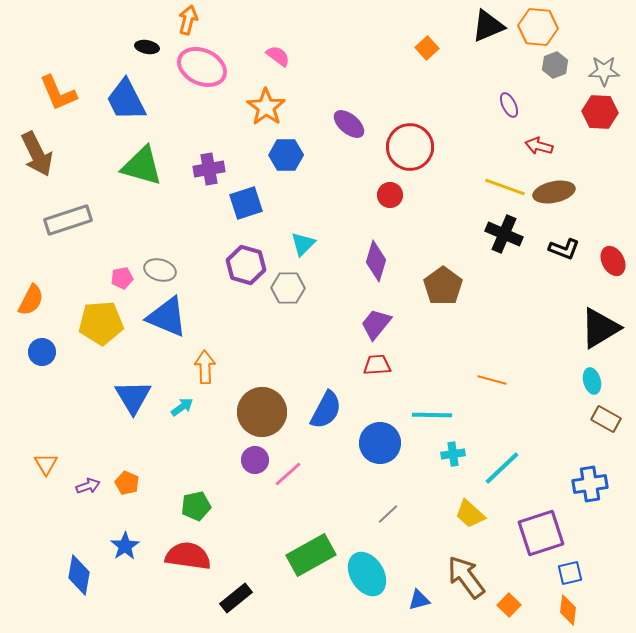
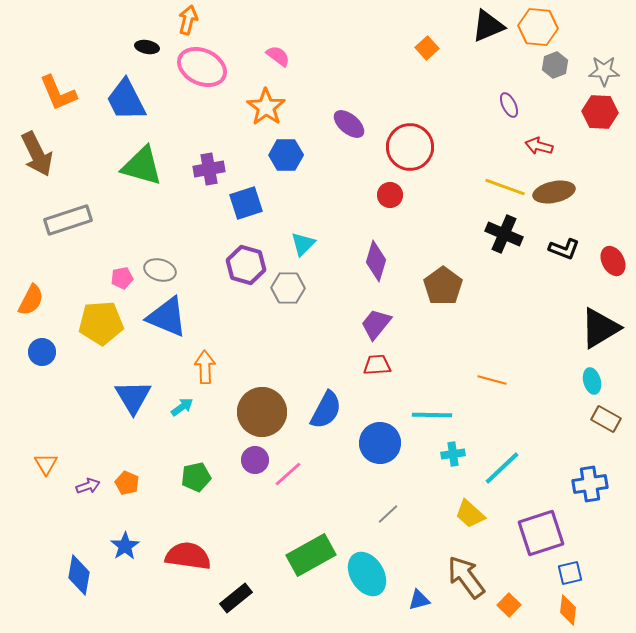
green pentagon at (196, 506): moved 29 px up
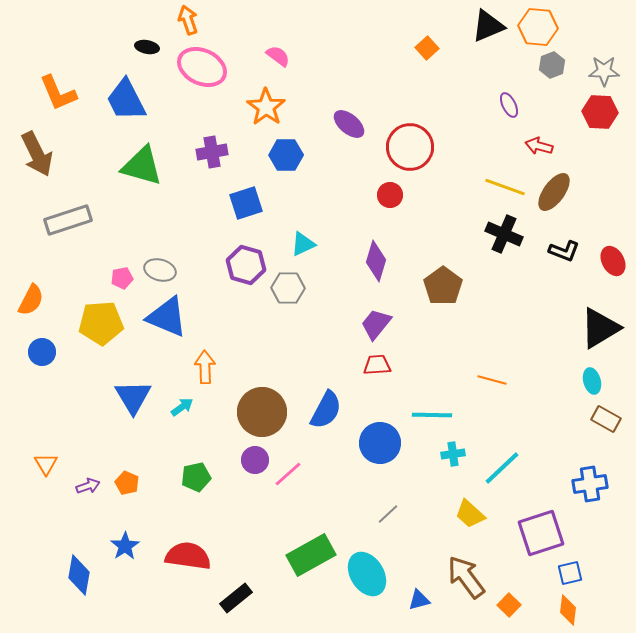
orange arrow at (188, 20): rotated 32 degrees counterclockwise
gray hexagon at (555, 65): moved 3 px left
purple cross at (209, 169): moved 3 px right, 17 px up
brown ellipse at (554, 192): rotated 42 degrees counterclockwise
cyan triangle at (303, 244): rotated 20 degrees clockwise
black L-shape at (564, 249): moved 2 px down
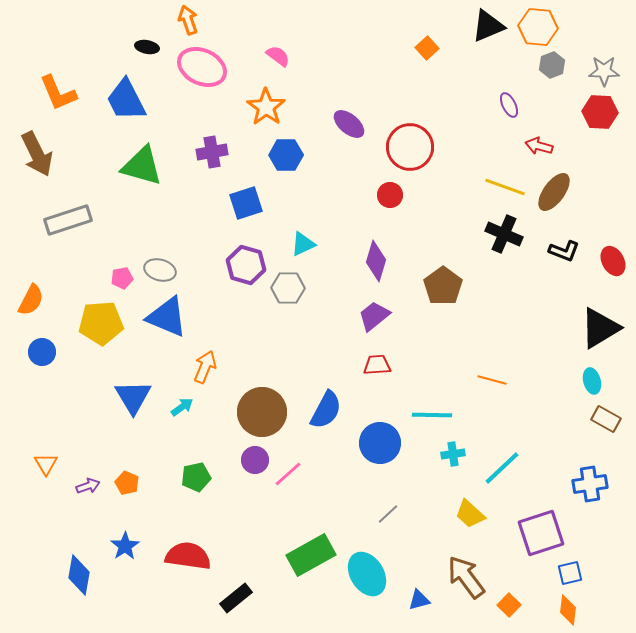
purple trapezoid at (376, 324): moved 2 px left, 8 px up; rotated 12 degrees clockwise
orange arrow at (205, 367): rotated 24 degrees clockwise
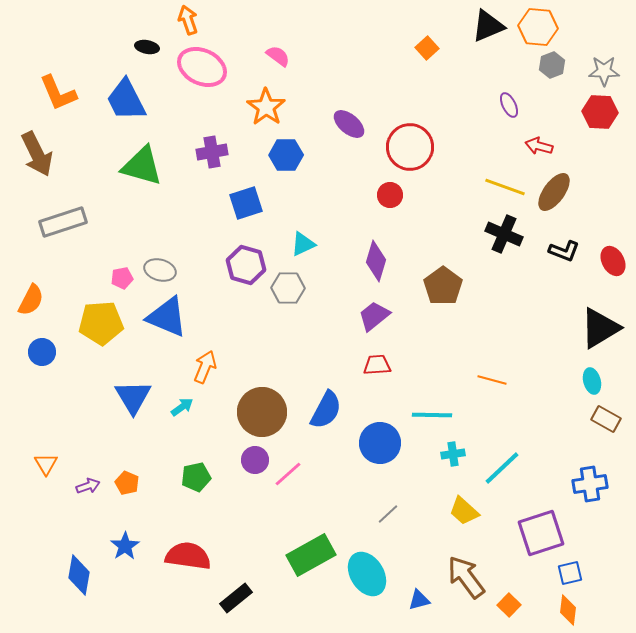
gray rectangle at (68, 220): moved 5 px left, 2 px down
yellow trapezoid at (470, 514): moved 6 px left, 3 px up
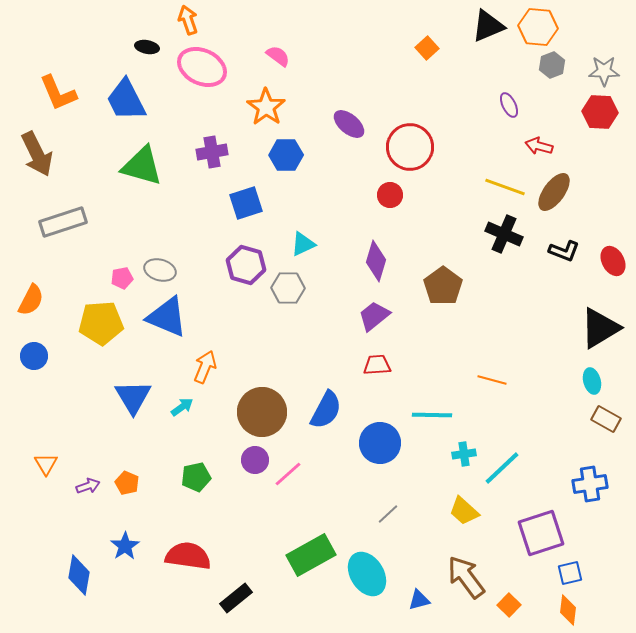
blue circle at (42, 352): moved 8 px left, 4 px down
cyan cross at (453, 454): moved 11 px right
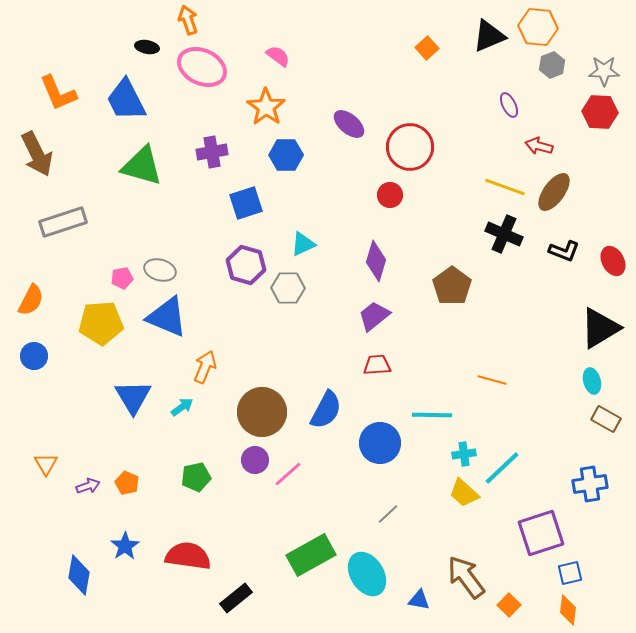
black triangle at (488, 26): moved 1 px right, 10 px down
brown pentagon at (443, 286): moved 9 px right
yellow trapezoid at (464, 511): moved 18 px up
blue triangle at (419, 600): rotated 25 degrees clockwise
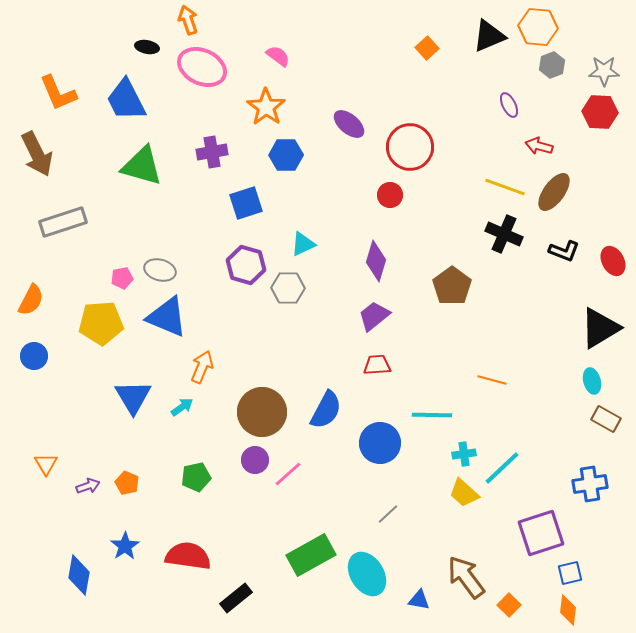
orange arrow at (205, 367): moved 3 px left
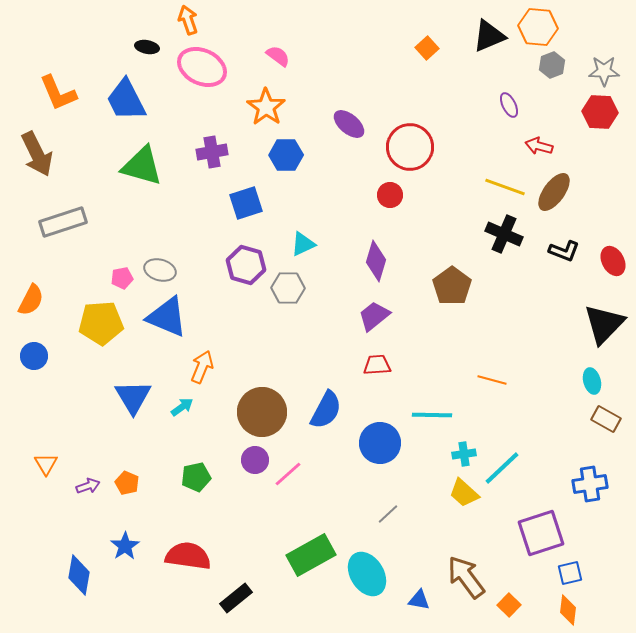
black triangle at (600, 328): moved 4 px right, 4 px up; rotated 15 degrees counterclockwise
